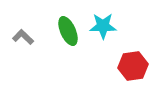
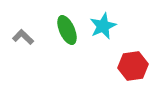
cyan star: rotated 24 degrees counterclockwise
green ellipse: moved 1 px left, 1 px up
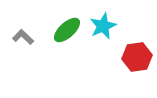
green ellipse: rotated 72 degrees clockwise
red hexagon: moved 4 px right, 9 px up
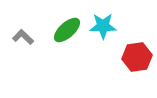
cyan star: rotated 24 degrees clockwise
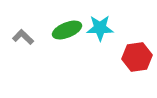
cyan star: moved 3 px left, 2 px down
green ellipse: rotated 20 degrees clockwise
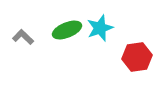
cyan star: rotated 20 degrees counterclockwise
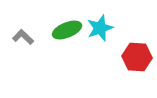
red hexagon: rotated 12 degrees clockwise
